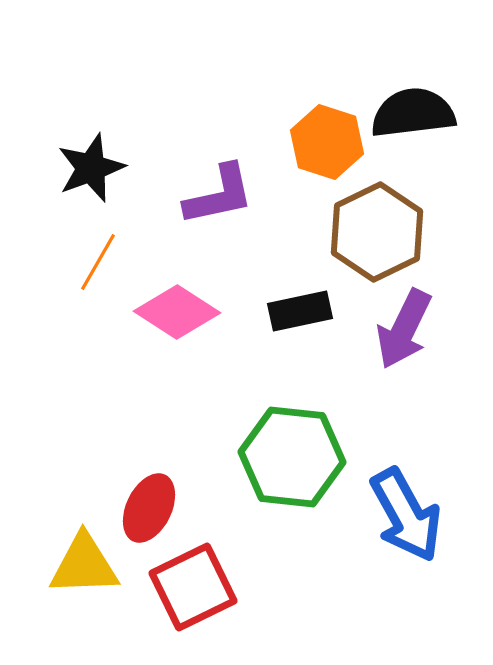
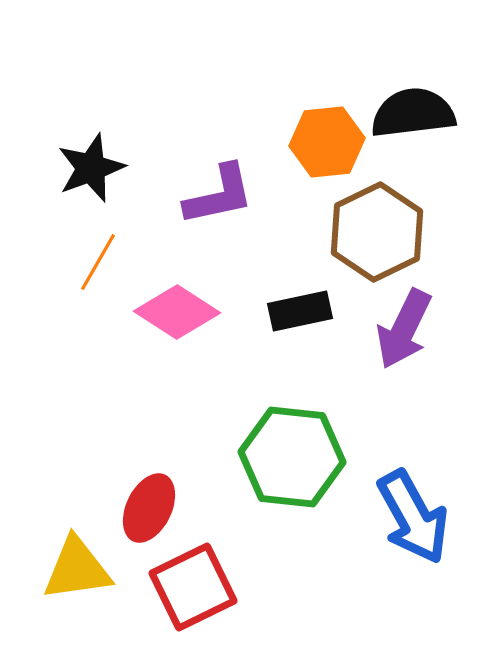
orange hexagon: rotated 24 degrees counterclockwise
blue arrow: moved 7 px right, 2 px down
yellow triangle: moved 7 px left, 4 px down; rotated 6 degrees counterclockwise
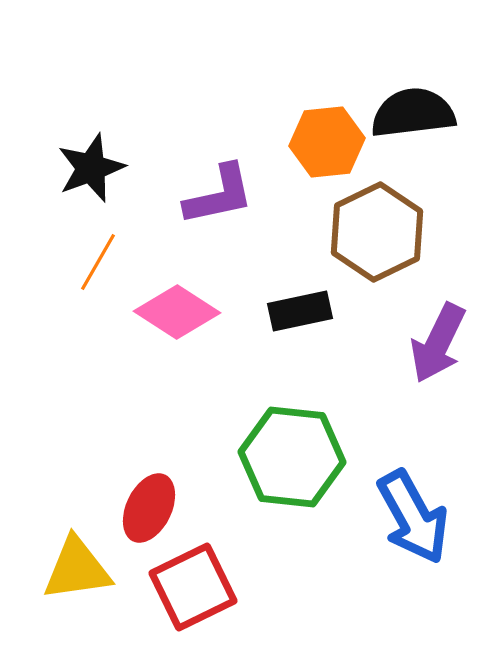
purple arrow: moved 34 px right, 14 px down
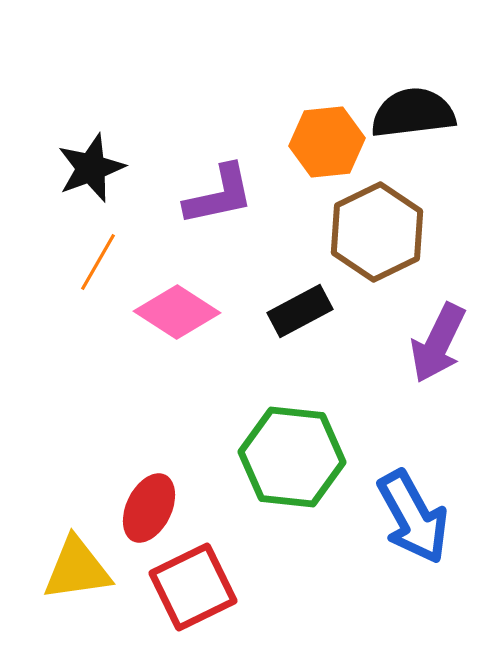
black rectangle: rotated 16 degrees counterclockwise
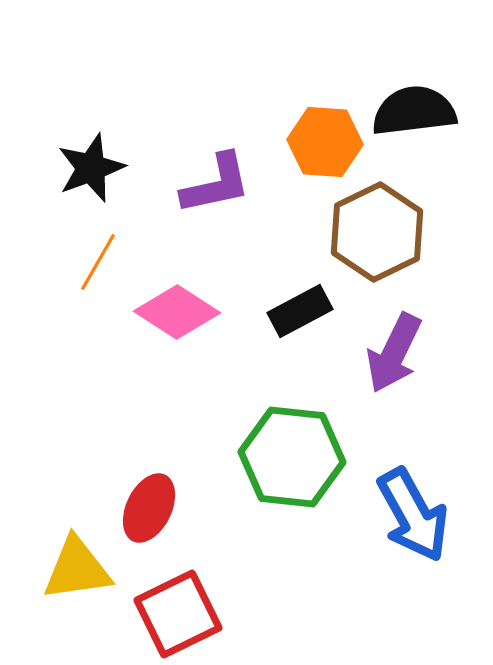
black semicircle: moved 1 px right, 2 px up
orange hexagon: moved 2 px left; rotated 10 degrees clockwise
purple L-shape: moved 3 px left, 11 px up
purple arrow: moved 44 px left, 10 px down
blue arrow: moved 2 px up
red square: moved 15 px left, 27 px down
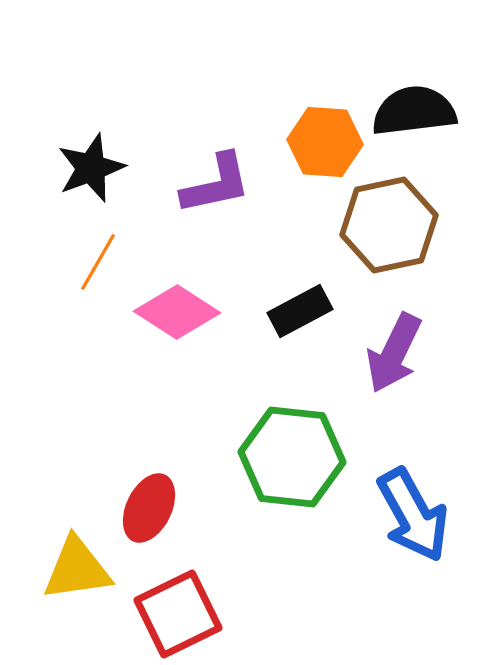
brown hexagon: moved 12 px right, 7 px up; rotated 14 degrees clockwise
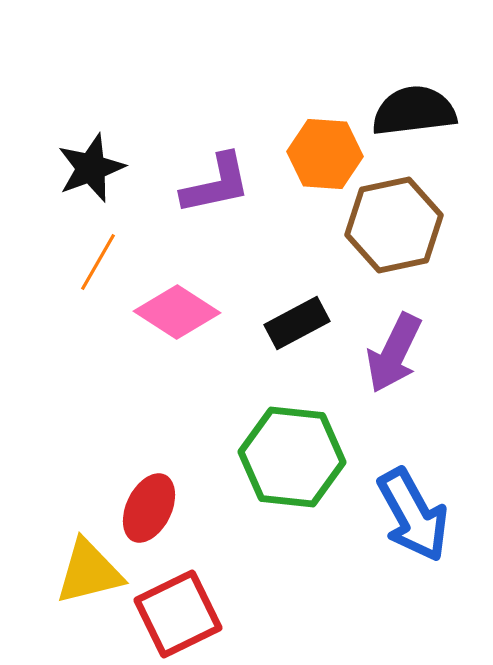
orange hexagon: moved 12 px down
brown hexagon: moved 5 px right
black rectangle: moved 3 px left, 12 px down
yellow triangle: moved 12 px right, 3 px down; rotated 6 degrees counterclockwise
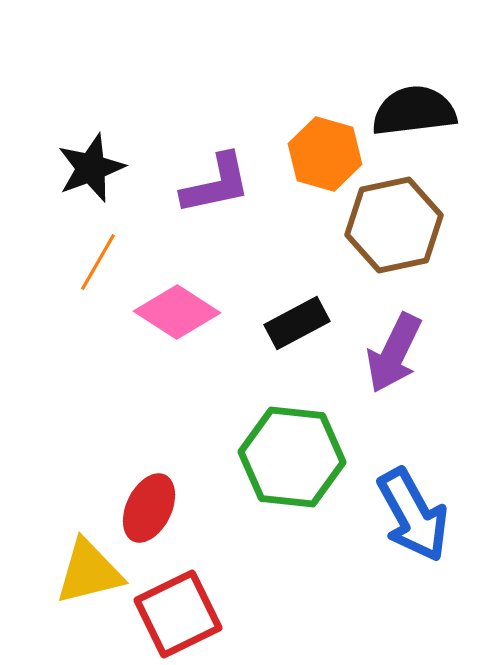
orange hexagon: rotated 12 degrees clockwise
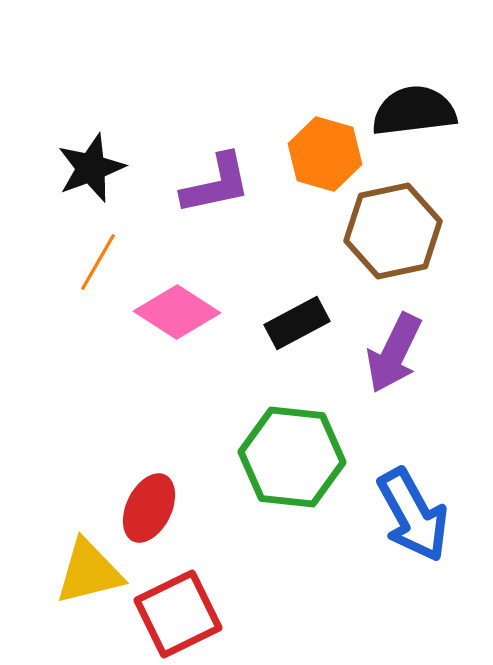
brown hexagon: moved 1 px left, 6 px down
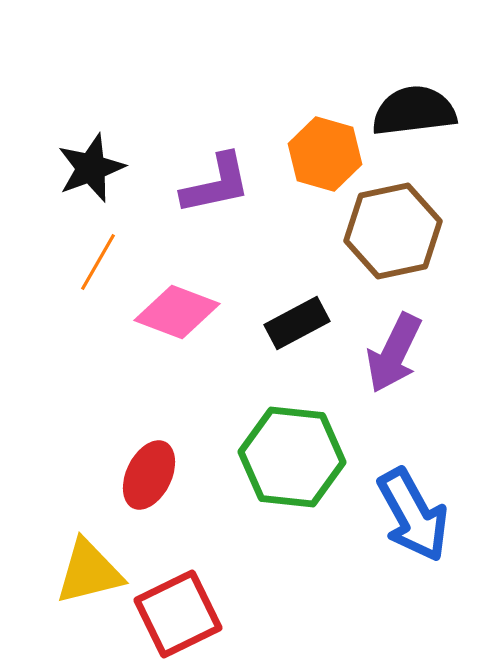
pink diamond: rotated 12 degrees counterclockwise
red ellipse: moved 33 px up
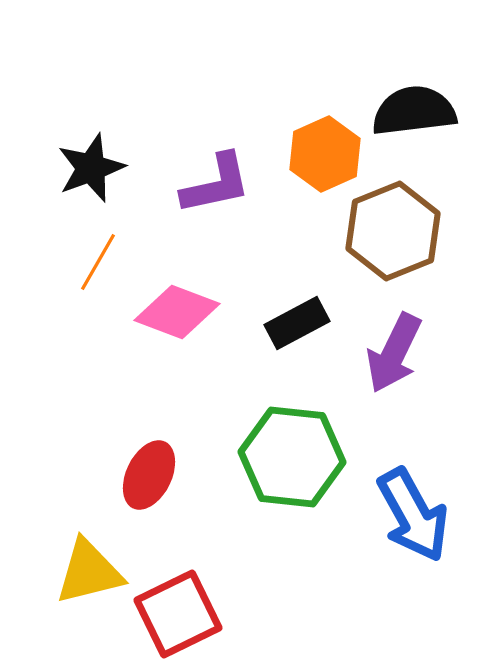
orange hexagon: rotated 20 degrees clockwise
brown hexagon: rotated 10 degrees counterclockwise
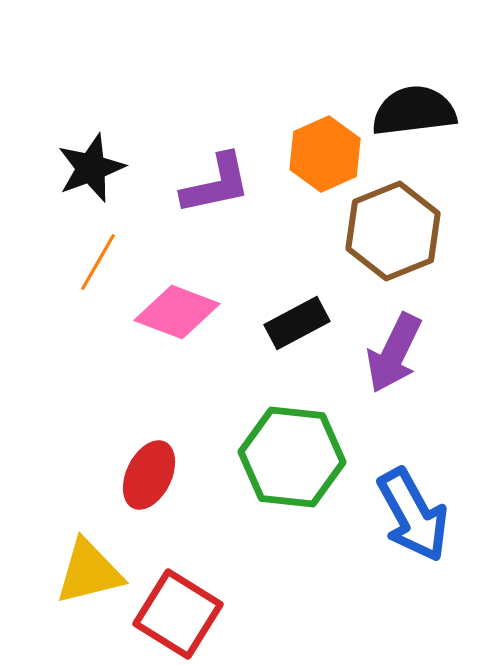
red square: rotated 32 degrees counterclockwise
